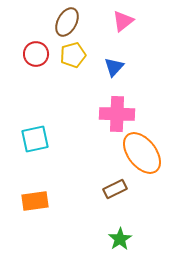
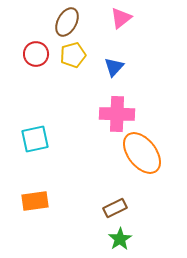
pink triangle: moved 2 px left, 3 px up
brown rectangle: moved 19 px down
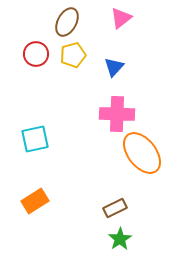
orange rectangle: rotated 24 degrees counterclockwise
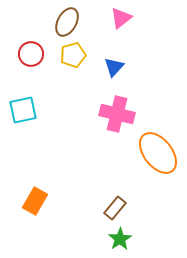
red circle: moved 5 px left
pink cross: rotated 12 degrees clockwise
cyan square: moved 12 px left, 29 px up
orange ellipse: moved 16 px right
orange rectangle: rotated 28 degrees counterclockwise
brown rectangle: rotated 25 degrees counterclockwise
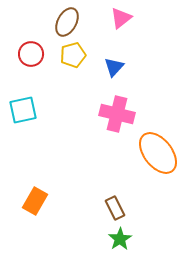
brown rectangle: rotated 65 degrees counterclockwise
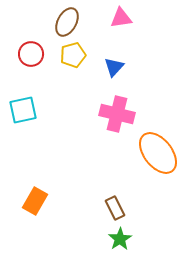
pink triangle: rotated 30 degrees clockwise
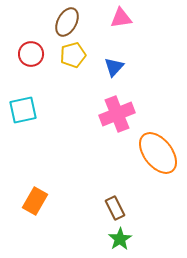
pink cross: rotated 36 degrees counterclockwise
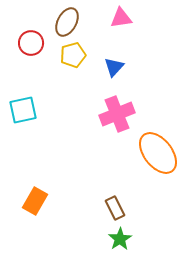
red circle: moved 11 px up
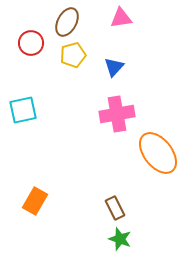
pink cross: rotated 12 degrees clockwise
green star: rotated 20 degrees counterclockwise
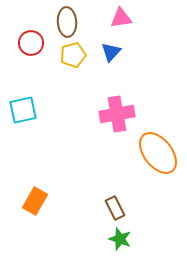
brown ellipse: rotated 32 degrees counterclockwise
blue triangle: moved 3 px left, 15 px up
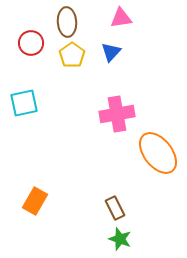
yellow pentagon: moved 1 px left; rotated 20 degrees counterclockwise
cyan square: moved 1 px right, 7 px up
